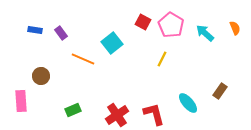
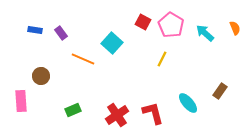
cyan square: rotated 10 degrees counterclockwise
red L-shape: moved 1 px left, 1 px up
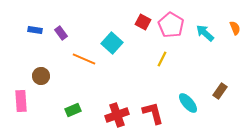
orange line: moved 1 px right
red cross: rotated 15 degrees clockwise
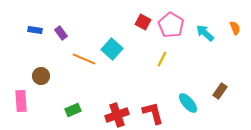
cyan square: moved 6 px down
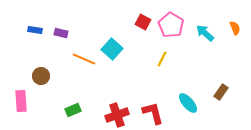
purple rectangle: rotated 40 degrees counterclockwise
brown rectangle: moved 1 px right, 1 px down
